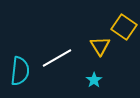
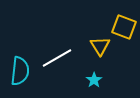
yellow square: rotated 15 degrees counterclockwise
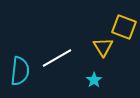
yellow triangle: moved 3 px right, 1 px down
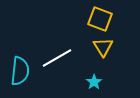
yellow square: moved 24 px left, 8 px up
cyan star: moved 2 px down
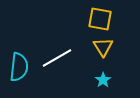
yellow square: rotated 10 degrees counterclockwise
cyan semicircle: moved 1 px left, 4 px up
cyan star: moved 9 px right, 2 px up
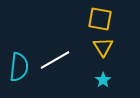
white line: moved 2 px left, 2 px down
